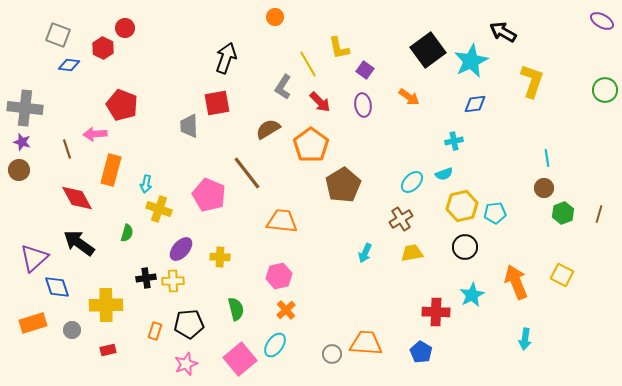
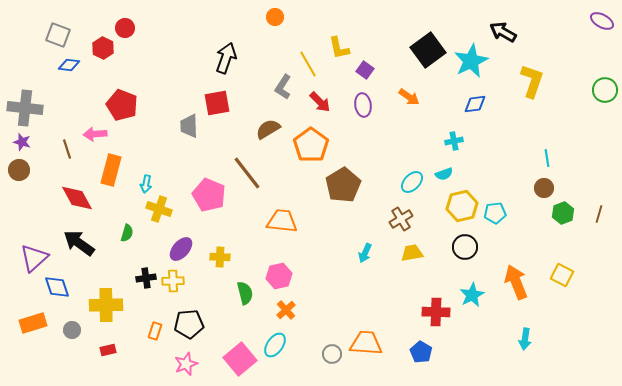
green semicircle at (236, 309): moved 9 px right, 16 px up
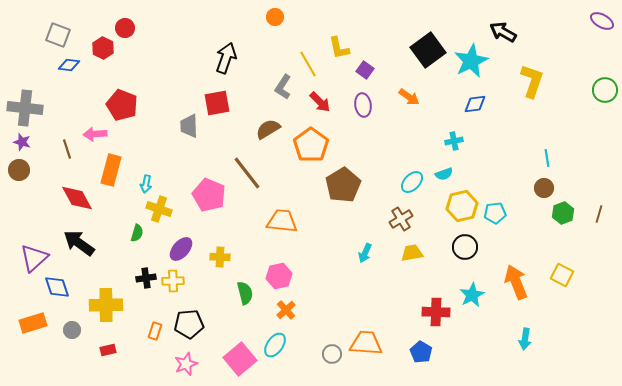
green semicircle at (127, 233): moved 10 px right
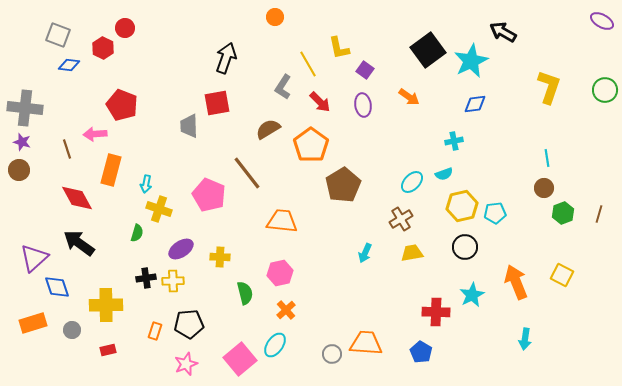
yellow L-shape at (532, 81): moved 17 px right, 6 px down
purple ellipse at (181, 249): rotated 15 degrees clockwise
pink hexagon at (279, 276): moved 1 px right, 3 px up
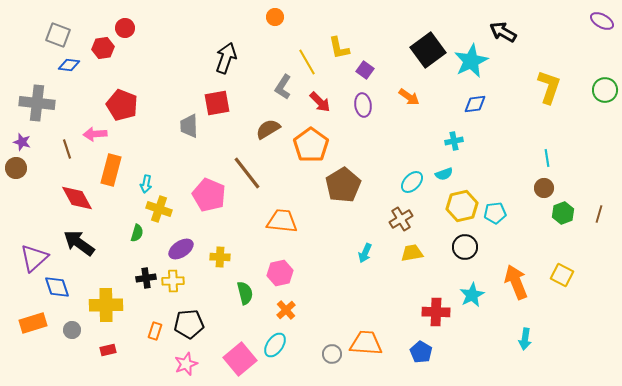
red hexagon at (103, 48): rotated 25 degrees clockwise
yellow line at (308, 64): moved 1 px left, 2 px up
gray cross at (25, 108): moved 12 px right, 5 px up
brown circle at (19, 170): moved 3 px left, 2 px up
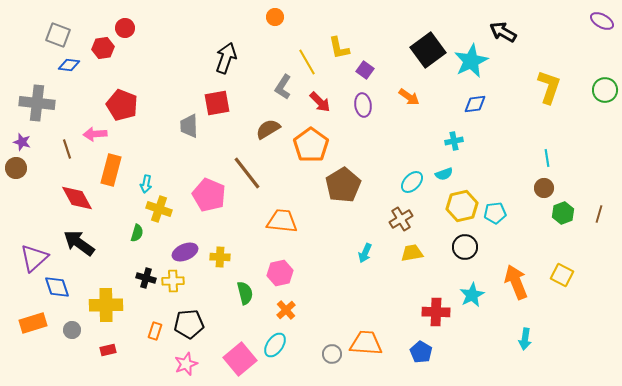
purple ellipse at (181, 249): moved 4 px right, 3 px down; rotated 10 degrees clockwise
black cross at (146, 278): rotated 24 degrees clockwise
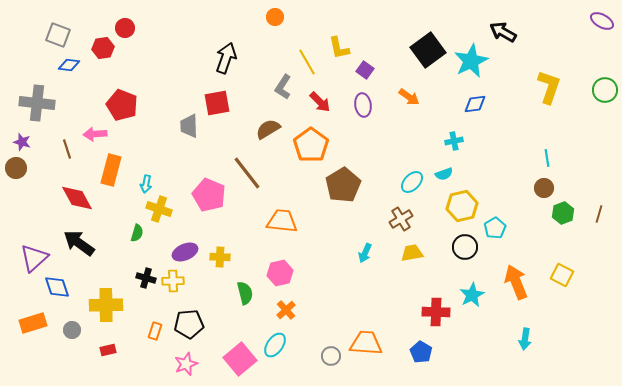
cyan pentagon at (495, 213): moved 15 px down; rotated 25 degrees counterclockwise
gray circle at (332, 354): moved 1 px left, 2 px down
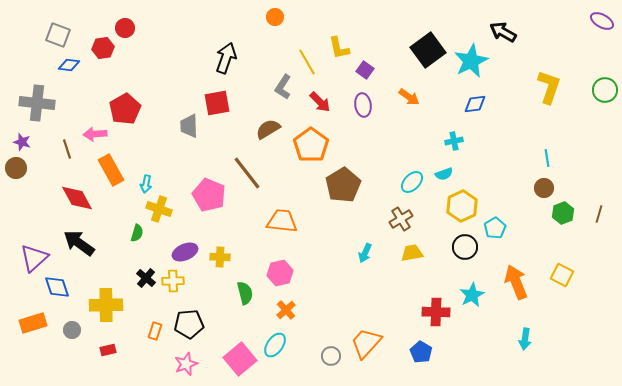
red pentagon at (122, 105): moved 3 px right, 4 px down; rotated 20 degrees clockwise
orange rectangle at (111, 170): rotated 44 degrees counterclockwise
yellow hexagon at (462, 206): rotated 12 degrees counterclockwise
black cross at (146, 278): rotated 24 degrees clockwise
orange trapezoid at (366, 343): rotated 52 degrees counterclockwise
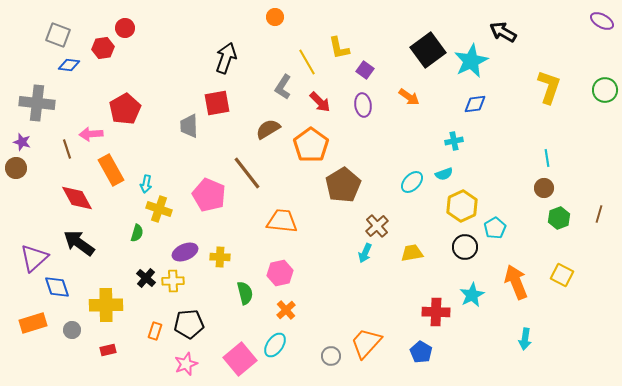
pink arrow at (95, 134): moved 4 px left
green hexagon at (563, 213): moved 4 px left, 5 px down
brown cross at (401, 219): moved 24 px left, 7 px down; rotated 10 degrees counterclockwise
